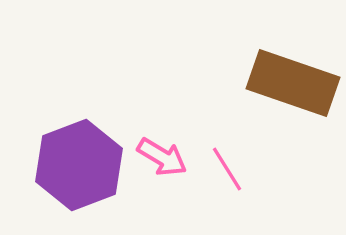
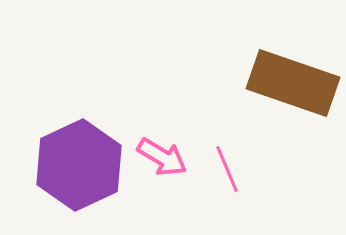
purple hexagon: rotated 4 degrees counterclockwise
pink line: rotated 9 degrees clockwise
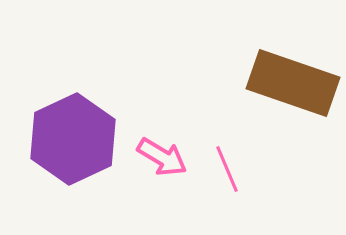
purple hexagon: moved 6 px left, 26 px up
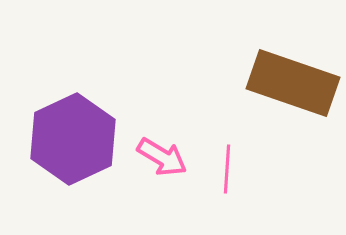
pink line: rotated 27 degrees clockwise
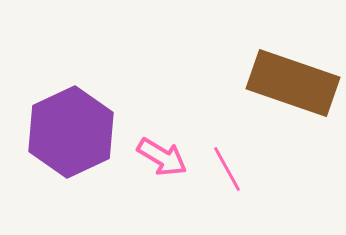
purple hexagon: moved 2 px left, 7 px up
pink line: rotated 33 degrees counterclockwise
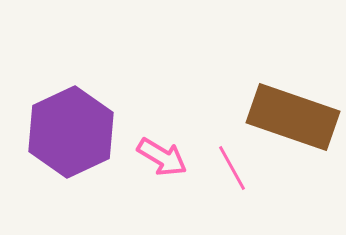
brown rectangle: moved 34 px down
pink line: moved 5 px right, 1 px up
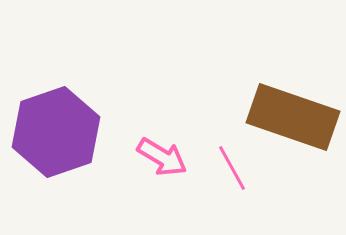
purple hexagon: moved 15 px left; rotated 6 degrees clockwise
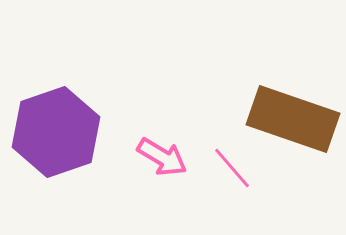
brown rectangle: moved 2 px down
pink line: rotated 12 degrees counterclockwise
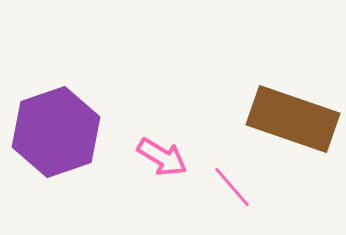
pink line: moved 19 px down
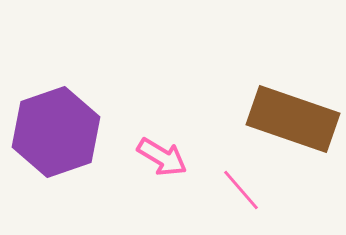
pink line: moved 9 px right, 3 px down
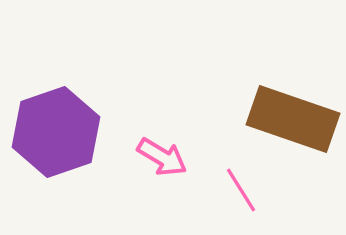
pink line: rotated 9 degrees clockwise
